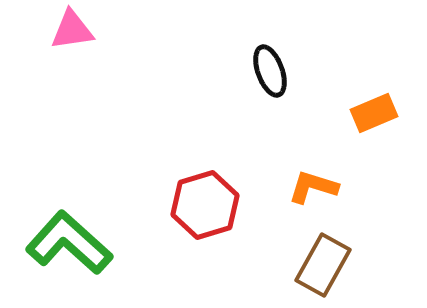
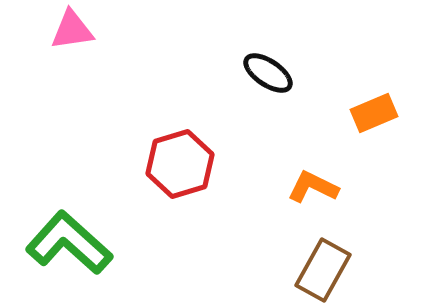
black ellipse: moved 2 px left, 2 px down; rotated 36 degrees counterclockwise
orange L-shape: rotated 9 degrees clockwise
red hexagon: moved 25 px left, 41 px up
brown rectangle: moved 5 px down
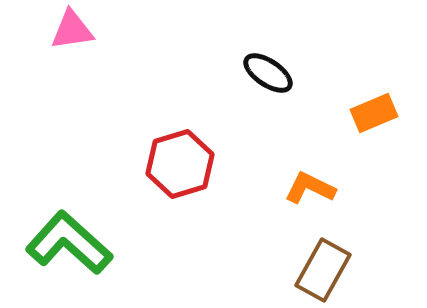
orange L-shape: moved 3 px left, 1 px down
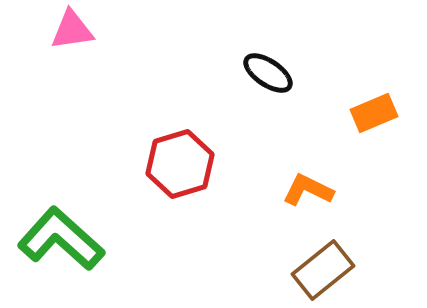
orange L-shape: moved 2 px left, 2 px down
green L-shape: moved 8 px left, 4 px up
brown rectangle: rotated 22 degrees clockwise
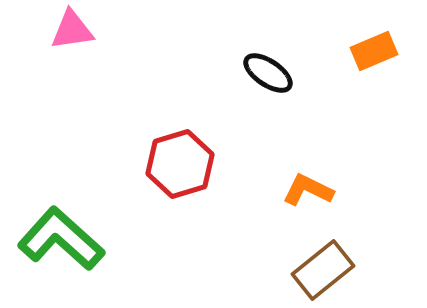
orange rectangle: moved 62 px up
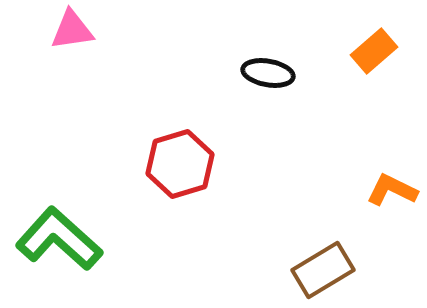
orange rectangle: rotated 18 degrees counterclockwise
black ellipse: rotated 24 degrees counterclockwise
orange L-shape: moved 84 px right
green L-shape: moved 2 px left
brown rectangle: rotated 8 degrees clockwise
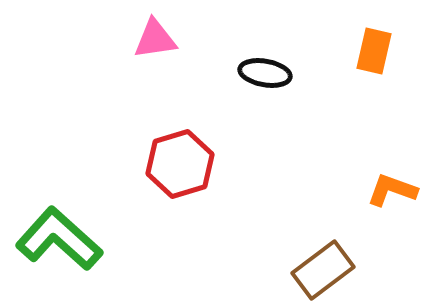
pink triangle: moved 83 px right, 9 px down
orange rectangle: rotated 36 degrees counterclockwise
black ellipse: moved 3 px left
orange L-shape: rotated 6 degrees counterclockwise
brown rectangle: rotated 6 degrees counterclockwise
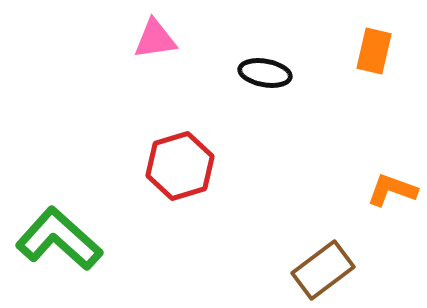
red hexagon: moved 2 px down
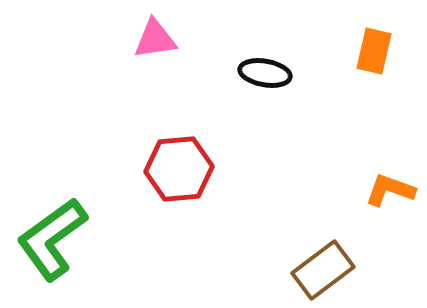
red hexagon: moved 1 px left, 3 px down; rotated 12 degrees clockwise
orange L-shape: moved 2 px left
green L-shape: moved 7 px left; rotated 78 degrees counterclockwise
